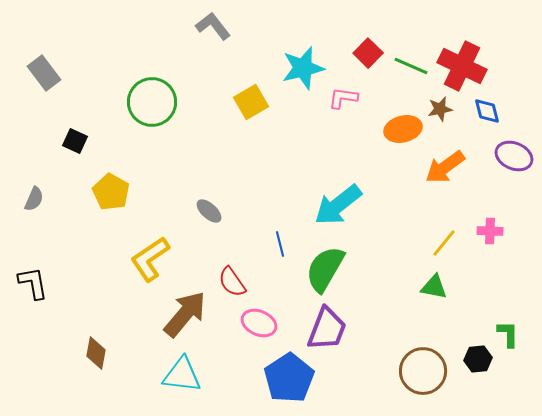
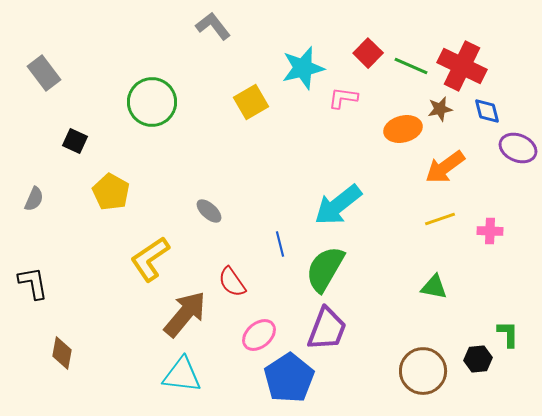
purple ellipse: moved 4 px right, 8 px up
yellow line: moved 4 px left, 24 px up; rotated 32 degrees clockwise
pink ellipse: moved 12 px down; rotated 64 degrees counterclockwise
brown diamond: moved 34 px left
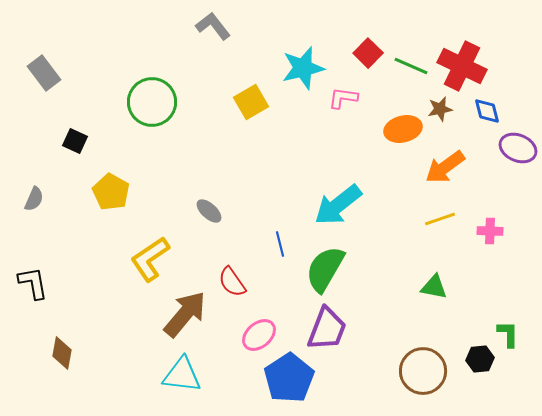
black hexagon: moved 2 px right
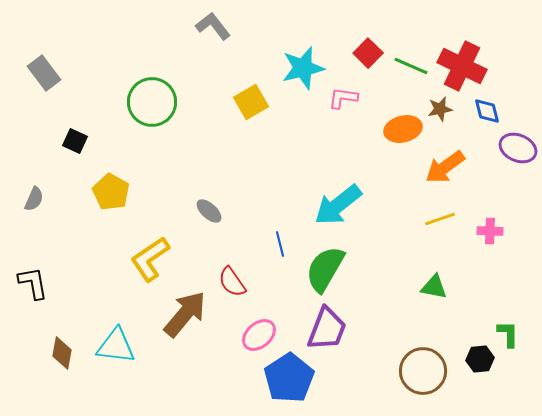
cyan triangle: moved 66 px left, 29 px up
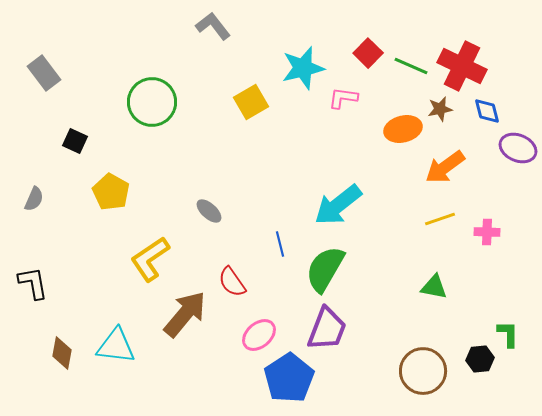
pink cross: moved 3 px left, 1 px down
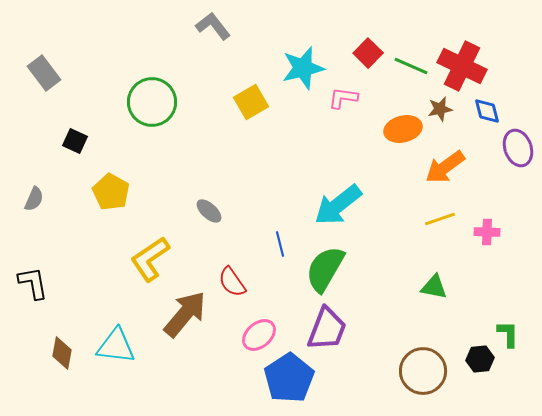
purple ellipse: rotated 48 degrees clockwise
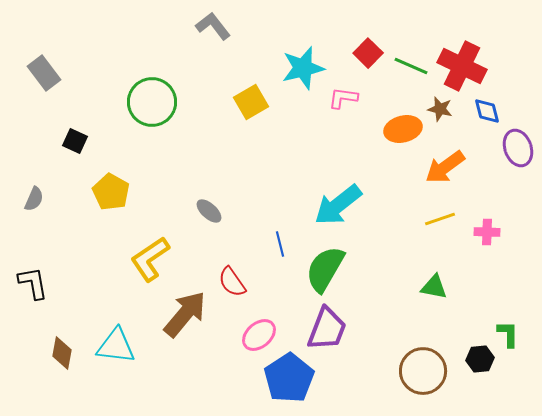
brown star: rotated 25 degrees clockwise
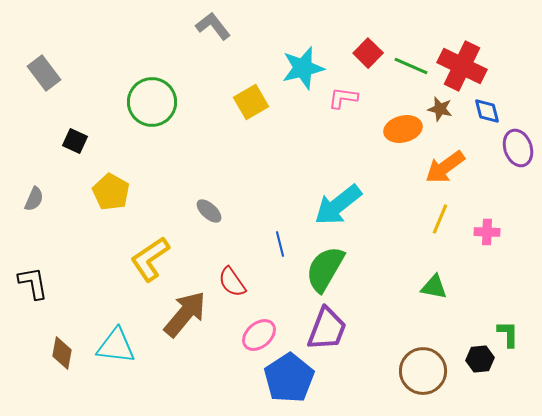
yellow line: rotated 48 degrees counterclockwise
